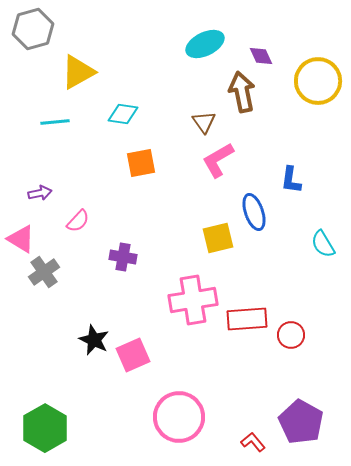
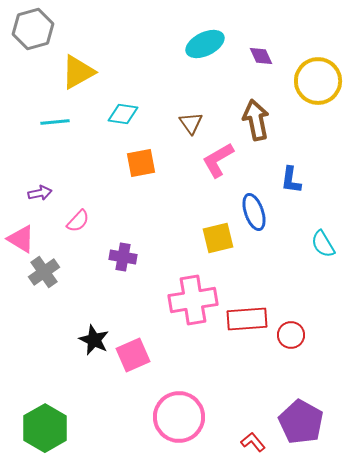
brown arrow: moved 14 px right, 28 px down
brown triangle: moved 13 px left, 1 px down
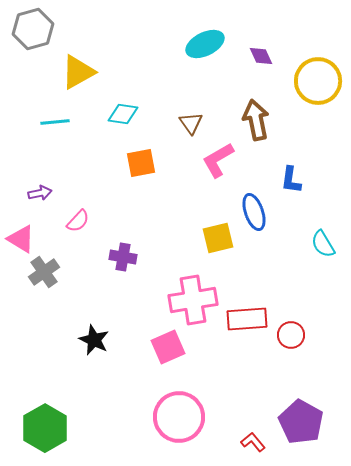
pink square: moved 35 px right, 8 px up
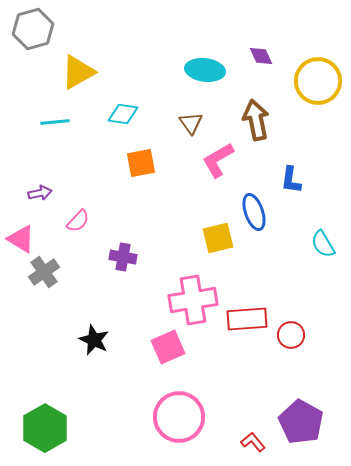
cyan ellipse: moved 26 px down; rotated 33 degrees clockwise
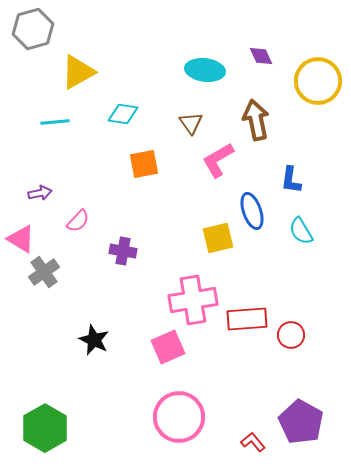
orange square: moved 3 px right, 1 px down
blue ellipse: moved 2 px left, 1 px up
cyan semicircle: moved 22 px left, 13 px up
purple cross: moved 6 px up
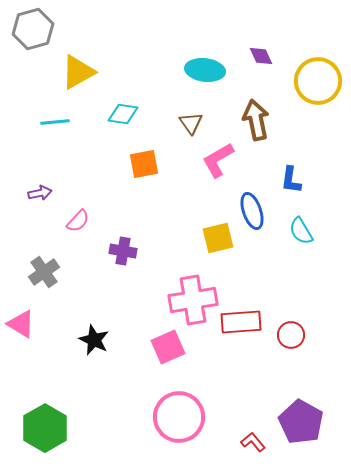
pink triangle: moved 85 px down
red rectangle: moved 6 px left, 3 px down
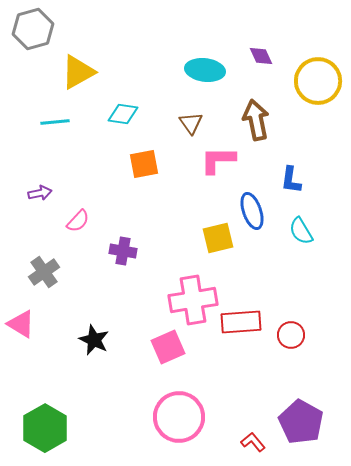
pink L-shape: rotated 30 degrees clockwise
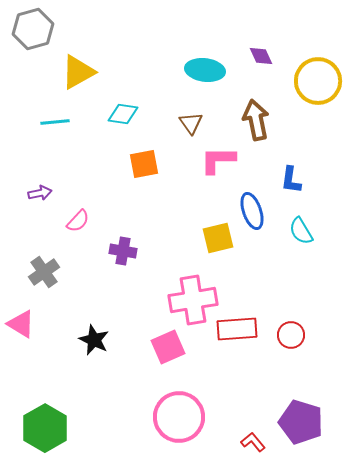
red rectangle: moved 4 px left, 7 px down
purple pentagon: rotated 12 degrees counterclockwise
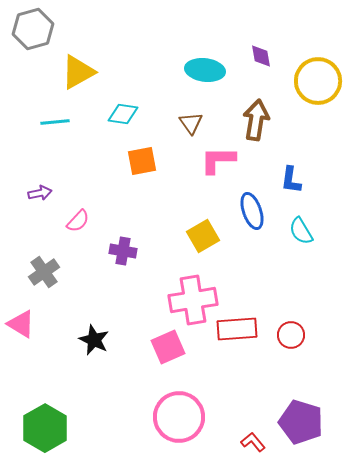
purple diamond: rotated 15 degrees clockwise
brown arrow: rotated 21 degrees clockwise
orange square: moved 2 px left, 3 px up
yellow square: moved 15 px left, 2 px up; rotated 16 degrees counterclockwise
